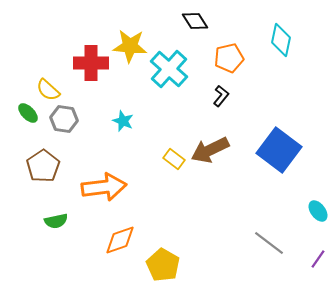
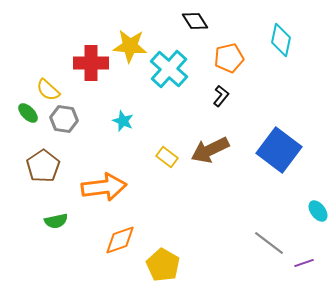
yellow rectangle: moved 7 px left, 2 px up
purple line: moved 14 px left, 4 px down; rotated 36 degrees clockwise
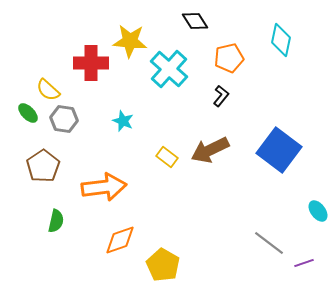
yellow star: moved 5 px up
green semicircle: rotated 65 degrees counterclockwise
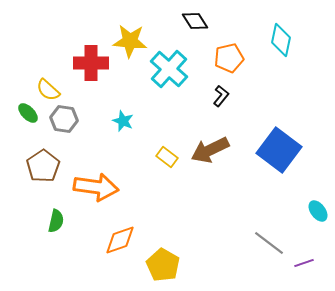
orange arrow: moved 8 px left; rotated 15 degrees clockwise
